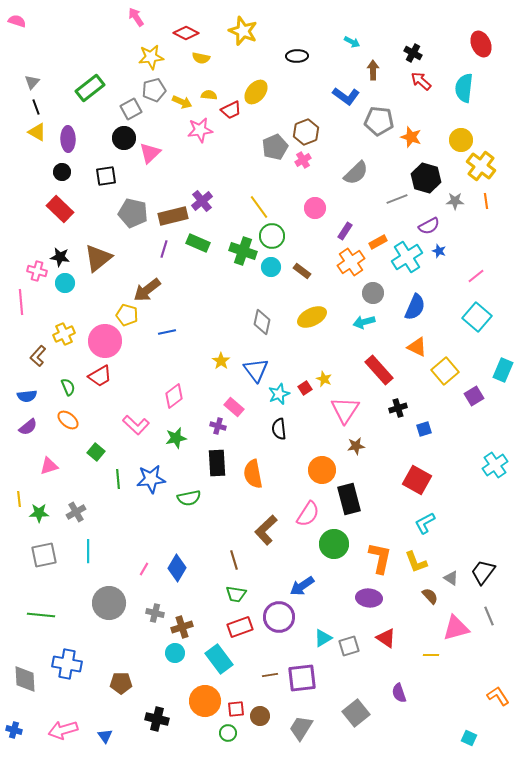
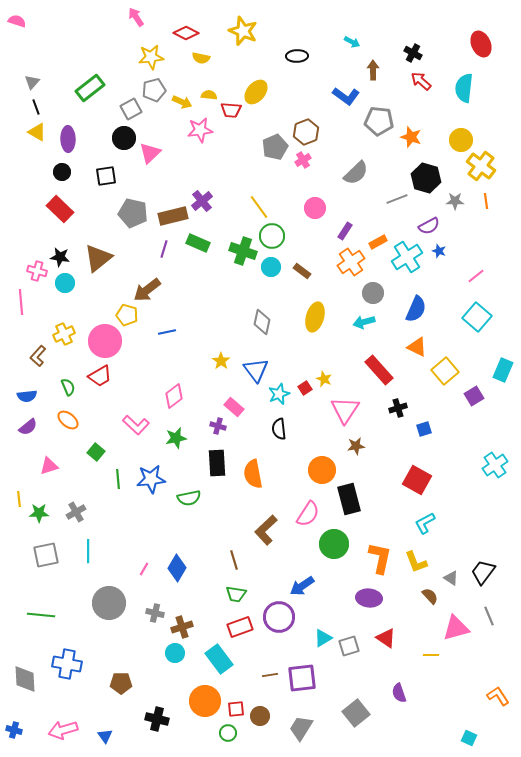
red trapezoid at (231, 110): rotated 30 degrees clockwise
blue semicircle at (415, 307): moved 1 px right, 2 px down
yellow ellipse at (312, 317): moved 3 px right; rotated 48 degrees counterclockwise
gray square at (44, 555): moved 2 px right
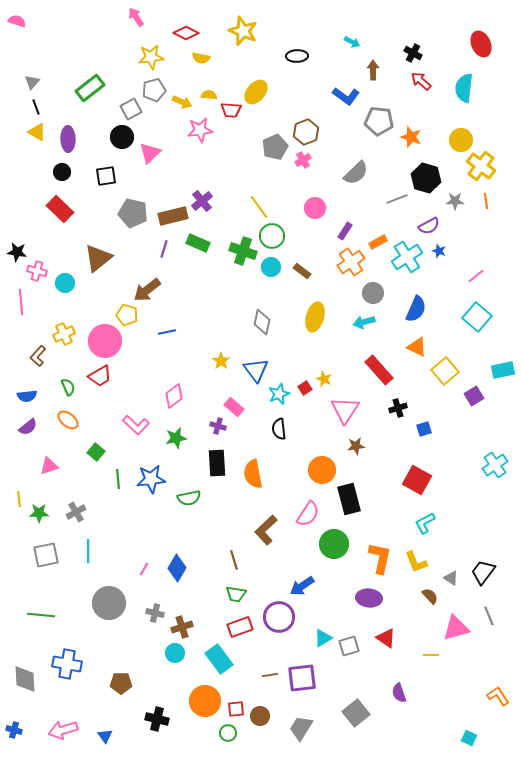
black circle at (124, 138): moved 2 px left, 1 px up
black star at (60, 257): moved 43 px left, 5 px up
cyan rectangle at (503, 370): rotated 55 degrees clockwise
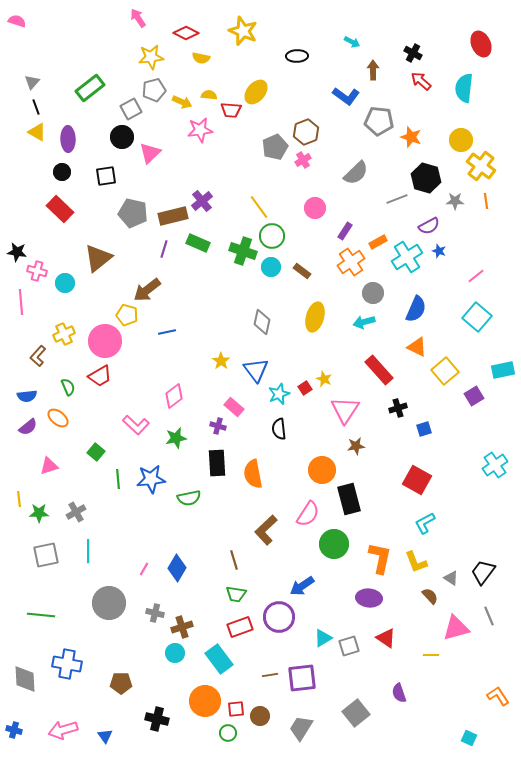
pink arrow at (136, 17): moved 2 px right, 1 px down
orange ellipse at (68, 420): moved 10 px left, 2 px up
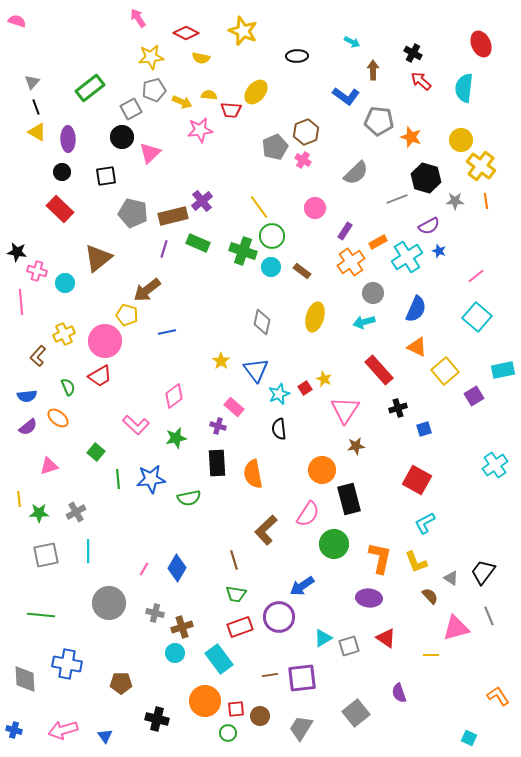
pink cross at (303, 160): rotated 28 degrees counterclockwise
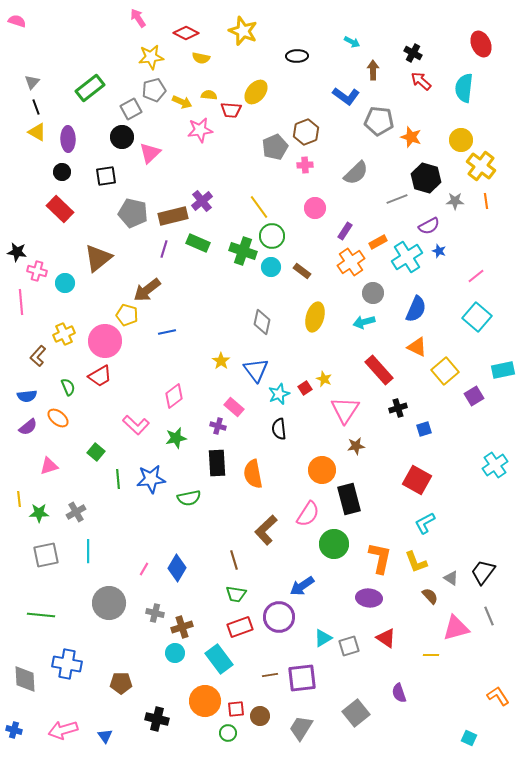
pink cross at (303, 160): moved 2 px right, 5 px down; rotated 35 degrees counterclockwise
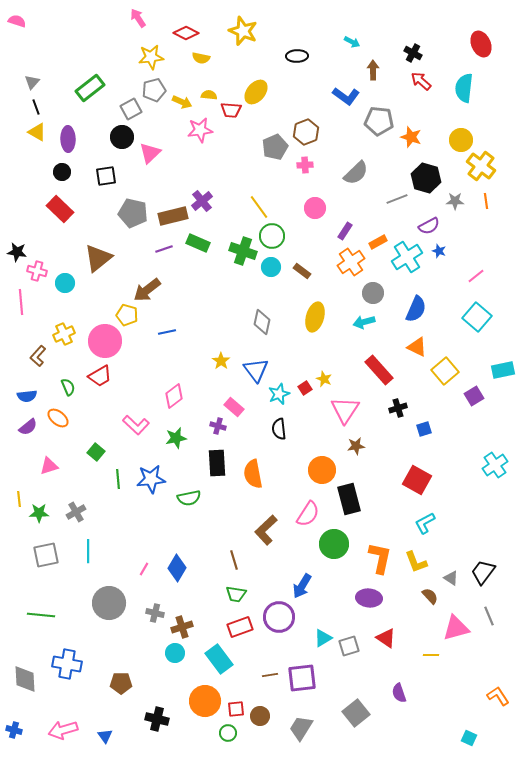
purple line at (164, 249): rotated 54 degrees clockwise
blue arrow at (302, 586): rotated 25 degrees counterclockwise
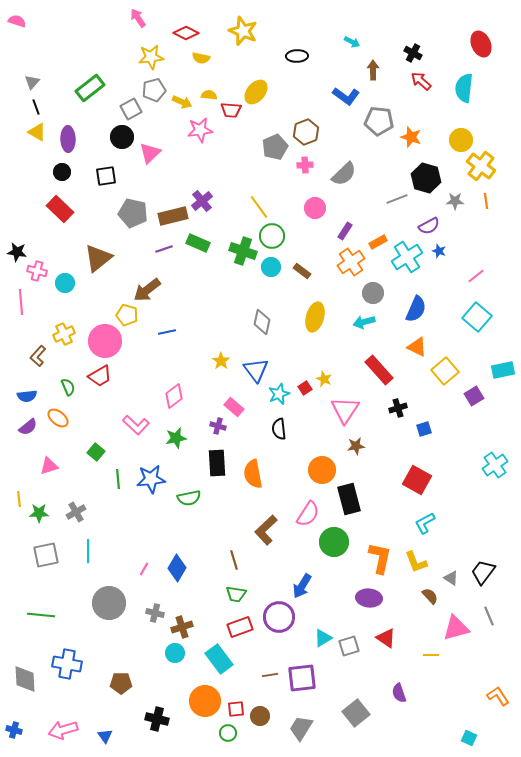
gray semicircle at (356, 173): moved 12 px left, 1 px down
green circle at (334, 544): moved 2 px up
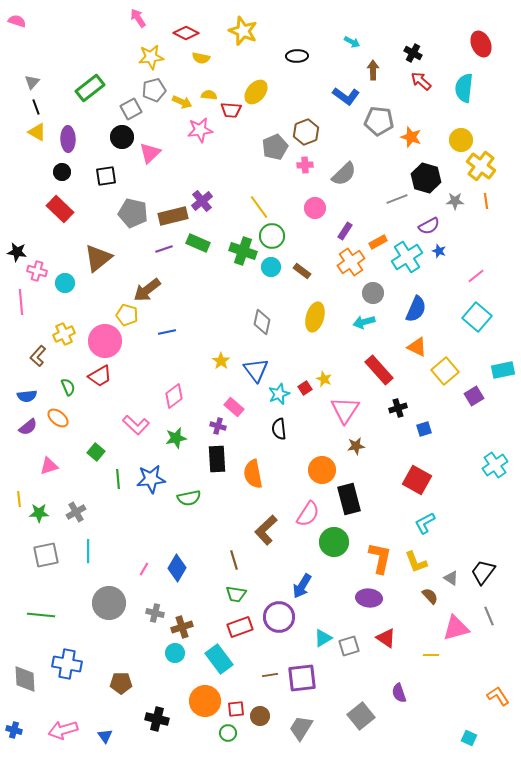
black rectangle at (217, 463): moved 4 px up
gray square at (356, 713): moved 5 px right, 3 px down
